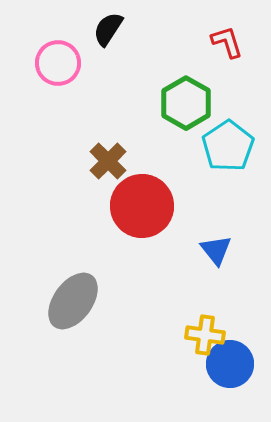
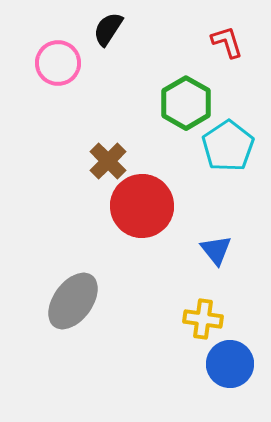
yellow cross: moved 2 px left, 16 px up
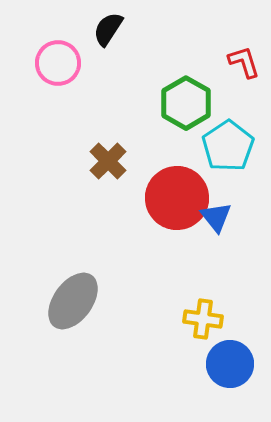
red L-shape: moved 17 px right, 20 px down
red circle: moved 35 px right, 8 px up
blue triangle: moved 33 px up
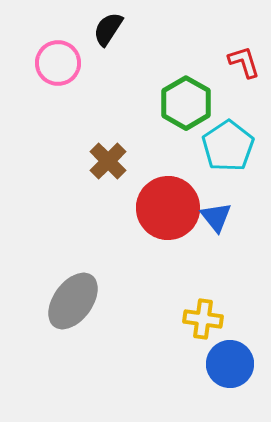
red circle: moved 9 px left, 10 px down
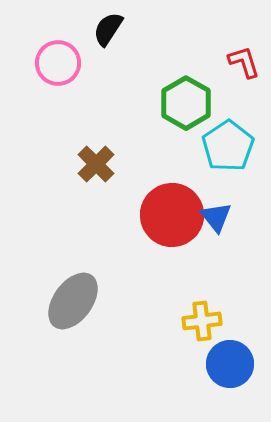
brown cross: moved 12 px left, 3 px down
red circle: moved 4 px right, 7 px down
yellow cross: moved 1 px left, 2 px down; rotated 15 degrees counterclockwise
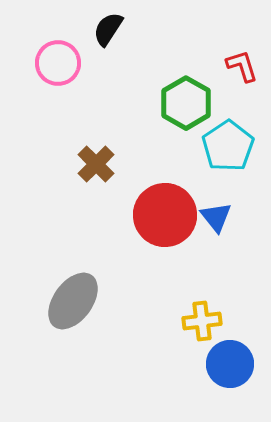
red L-shape: moved 2 px left, 4 px down
red circle: moved 7 px left
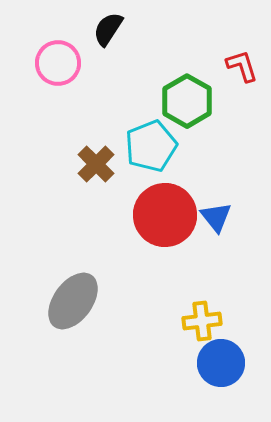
green hexagon: moved 1 px right, 2 px up
cyan pentagon: moved 77 px left; rotated 12 degrees clockwise
blue circle: moved 9 px left, 1 px up
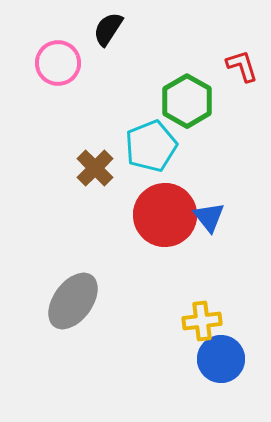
brown cross: moved 1 px left, 4 px down
blue triangle: moved 7 px left
blue circle: moved 4 px up
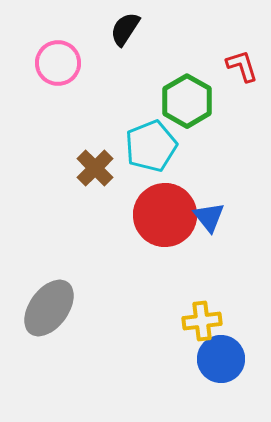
black semicircle: moved 17 px right
gray ellipse: moved 24 px left, 7 px down
